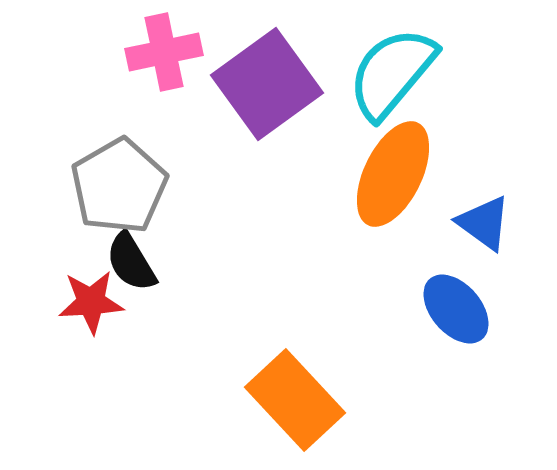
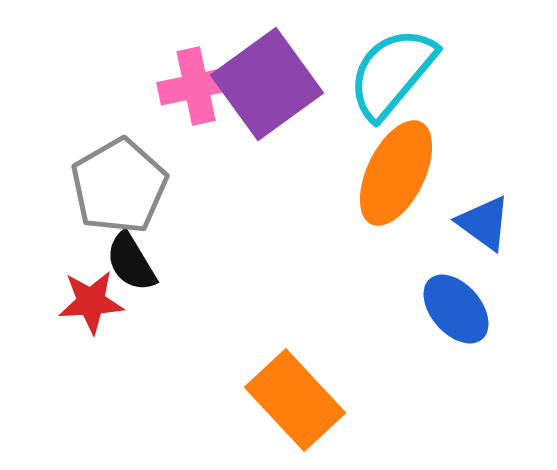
pink cross: moved 32 px right, 34 px down
orange ellipse: moved 3 px right, 1 px up
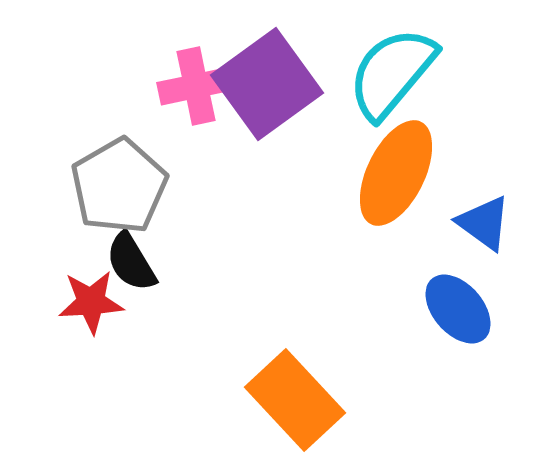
blue ellipse: moved 2 px right
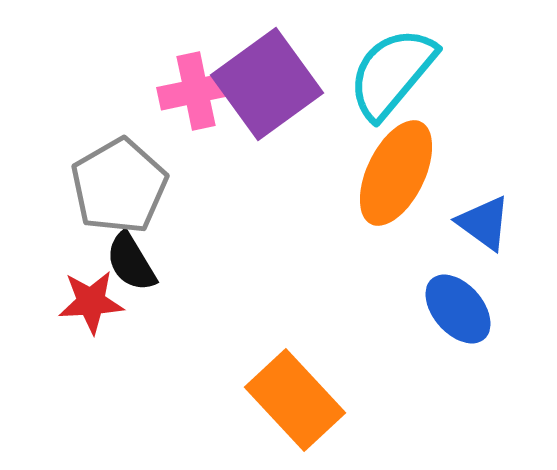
pink cross: moved 5 px down
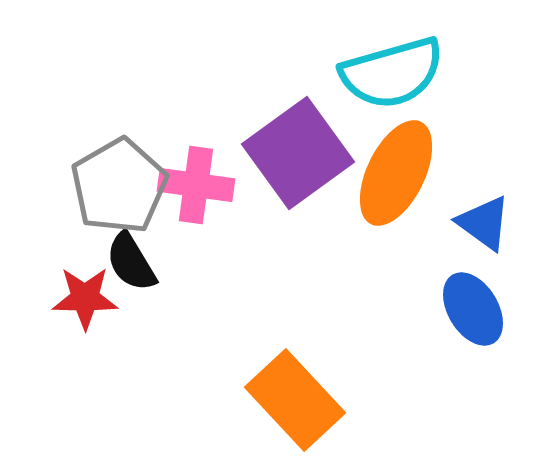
cyan semicircle: rotated 146 degrees counterclockwise
purple square: moved 31 px right, 69 px down
pink cross: moved 94 px down; rotated 20 degrees clockwise
red star: moved 6 px left, 4 px up; rotated 4 degrees clockwise
blue ellipse: moved 15 px right; rotated 10 degrees clockwise
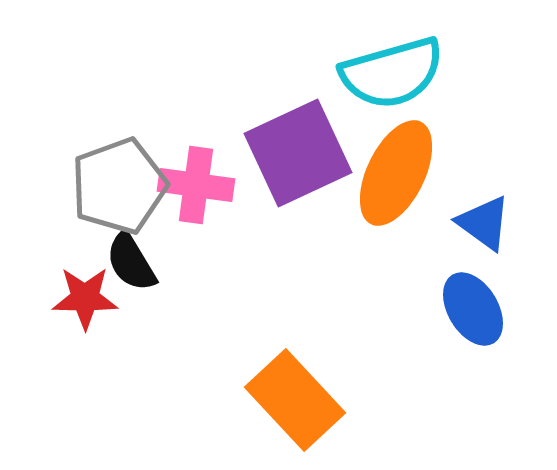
purple square: rotated 11 degrees clockwise
gray pentagon: rotated 10 degrees clockwise
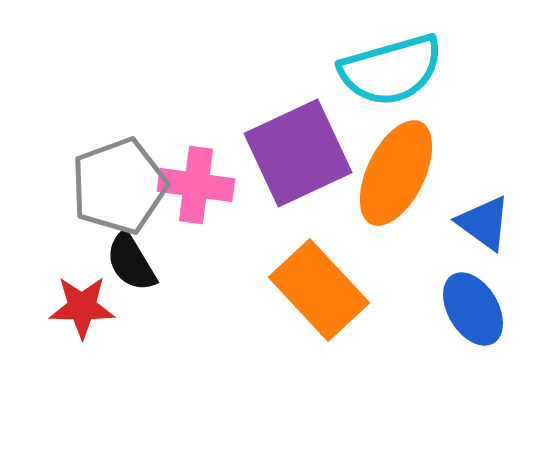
cyan semicircle: moved 1 px left, 3 px up
red star: moved 3 px left, 9 px down
orange rectangle: moved 24 px right, 110 px up
